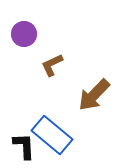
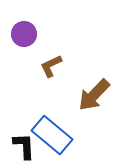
brown L-shape: moved 1 px left, 1 px down
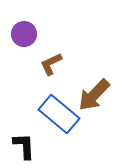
brown L-shape: moved 2 px up
blue rectangle: moved 7 px right, 21 px up
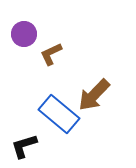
brown L-shape: moved 10 px up
black L-shape: rotated 104 degrees counterclockwise
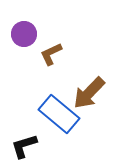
brown arrow: moved 5 px left, 2 px up
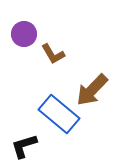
brown L-shape: moved 2 px right; rotated 95 degrees counterclockwise
brown arrow: moved 3 px right, 3 px up
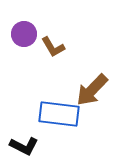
brown L-shape: moved 7 px up
blue rectangle: rotated 33 degrees counterclockwise
black L-shape: rotated 136 degrees counterclockwise
